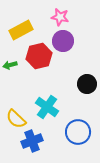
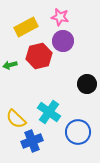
yellow rectangle: moved 5 px right, 3 px up
cyan cross: moved 2 px right, 5 px down
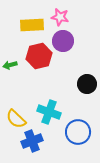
yellow rectangle: moved 6 px right, 2 px up; rotated 25 degrees clockwise
cyan cross: rotated 15 degrees counterclockwise
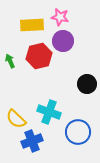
green arrow: moved 4 px up; rotated 80 degrees clockwise
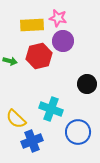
pink star: moved 2 px left, 1 px down
green arrow: rotated 128 degrees clockwise
cyan cross: moved 2 px right, 3 px up
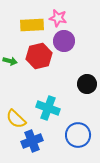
purple circle: moved 1 px right
cyan cross: moved 3 px left, 1 px up
blue circle: moved 3 px down
